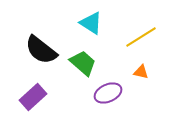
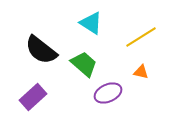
green trapezoid: moved 1 px right, 1 px down
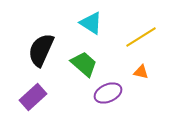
black semicircle: rotated 76 degrees clockwise
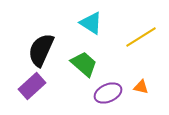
orange triangle: moved 15 px down
purple rectangle: moved 1 px left, 11 px up
